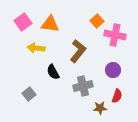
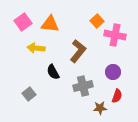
purple circle: moved 2 px down
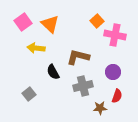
orange triangle: rotated 36 degrees clockwise
brown L-shape: moved 6 px down; rotated 115 degrees counterclockwise
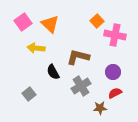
gray cross: moved 2 px left; rotated 18 degrees counterclockwise
red semicircle: moved 2 px left, 3 px up; rotated 136 degrees counterclockwise
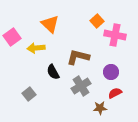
pink square: moved 11 px left, 15 px down
yellow arrow: rotated 12 degrees counterclockwise
purple circle: moved 2 px left
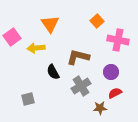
orange triangle: rotated 12 degrees clockwise
pink cross: moved 3 px right, 5 px down
gray square: moved 1 px left, 5 px down; rotated 24 degrees clockwise
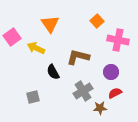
yellow arrow: rotated 30 degrees clockwise
gray cross: moved 2 px right, 5 px down
gray square: moved 5 px right, 2 px up
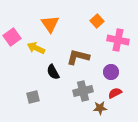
gray cross: rotated 18 degrees clockwise
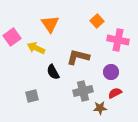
gray square: moved 1 px left, 1 px up
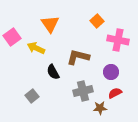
gray square: rotated 24 degrees counterclockwise
